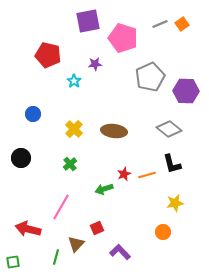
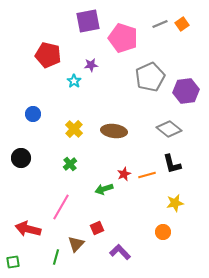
purple star: moved 4 px left, 1 px down
purple hexagon: rotated 10 degrees counterclockwise
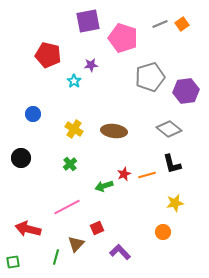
gray pentagon: rotated 8 degrees clockwise
yellow cross: rotated 12 degrees counterclockwise
green arrow: moved 3 px up
pink line: moved 6 px right; rotated 32 degrees clockwise
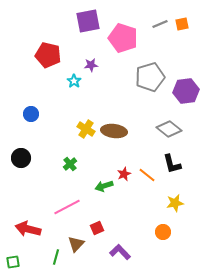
orange square: rotated 24 degrees clockwise
blue circle: moved 2 px left
yellow cross: moved 12 px right
orange line: rotated 54 degrees clockwise
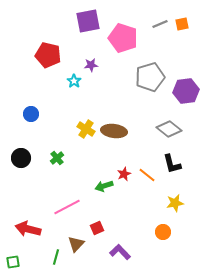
green cross: moved 13 px left, 6 px up
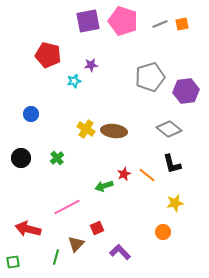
pink pentagon: moved 17 px up
cyan star: rotated 24 degrees clockwise
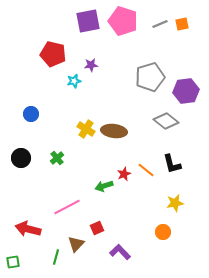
red pentagon: moved 5 px right, 1 px up
gray diamond: moved 3 px left, 8 px up
orange line: moved 1 px left, 5 px up
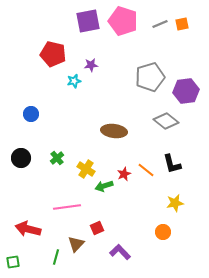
yellow cross: moved 40 px down
pink line: rotated 20 degrees clockwise
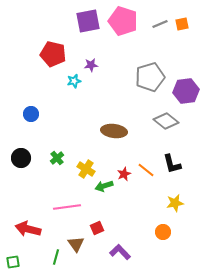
brown triangle: rotated 18 degrees counterclockwise
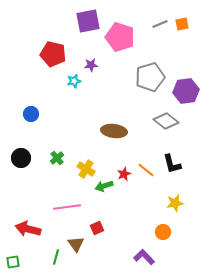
pink pentagon: moved 3 px left, 16 px down
purple L-shape: moved 24 px right, 5 px down
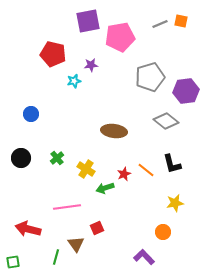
orange square: moved 1 px left, 3 px up; rotated 24 degrees clockwise
pink pentagon: rotated 28 degrees counterclockwise
green arrow: moved 1 px right, 2 px down
